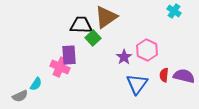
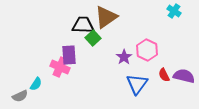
black trapezoid: moved 2 px right
red semicircle: rotated 32 degrees counterclockwise
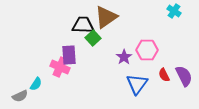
pink hexagon: rotated 25 degrees counterclockwise
purple semicircle: rotated 50 degrees clockwise
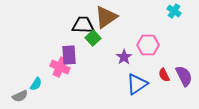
pink hexagon: moved 1 px right, 5 px up
blue triangle: rotated 20 degrees clockwise
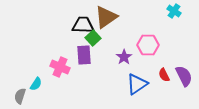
purple rectangle: moved 15 px right
gray semicircle: rotated 133 degrees clockwise
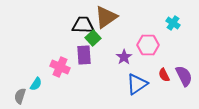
cyan cross: moved 1 px left, 12 px down
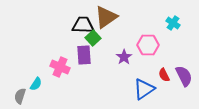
blue triangle: moved 7 px right, 5 px down
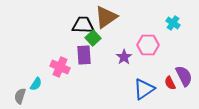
red semicircle: moved 6 px right, 8 px down
